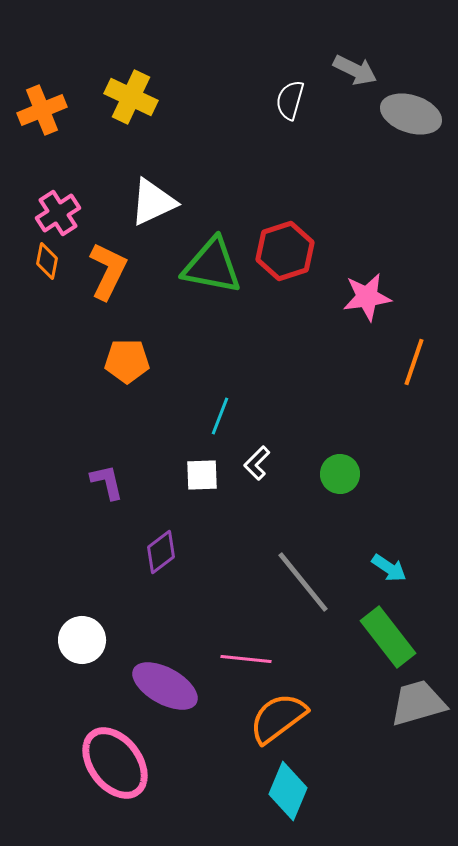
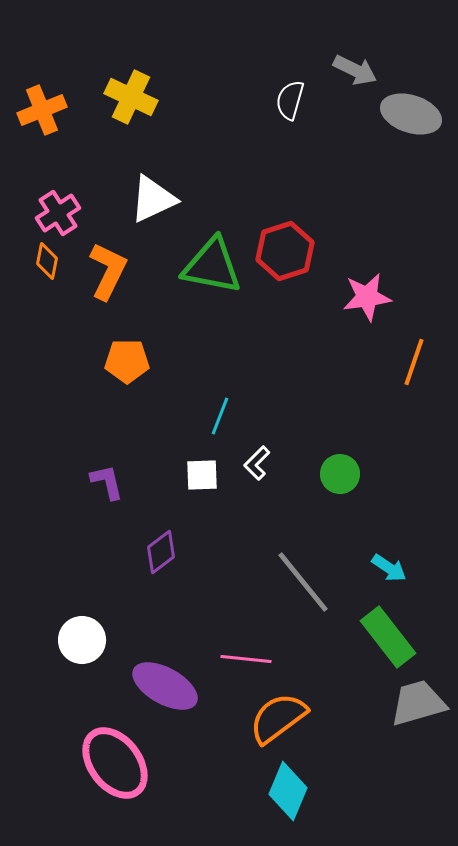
white triangle: moved 3 px up
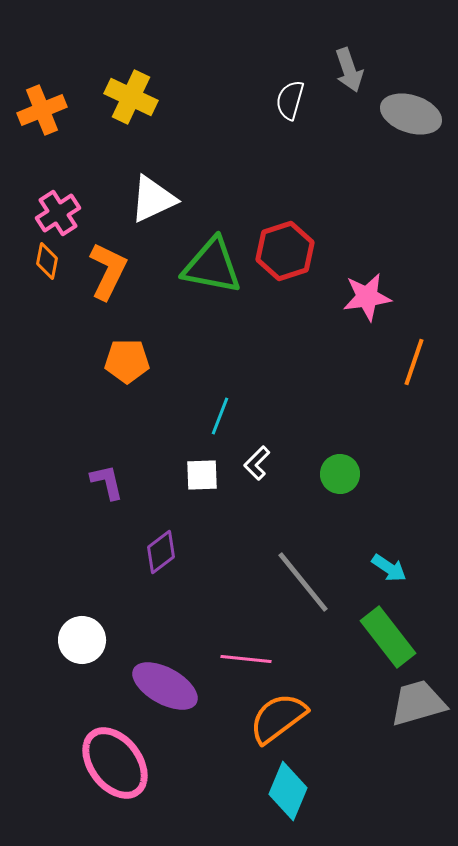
gray arrow: moved 6 px left; rotated 45 degrees clockwise
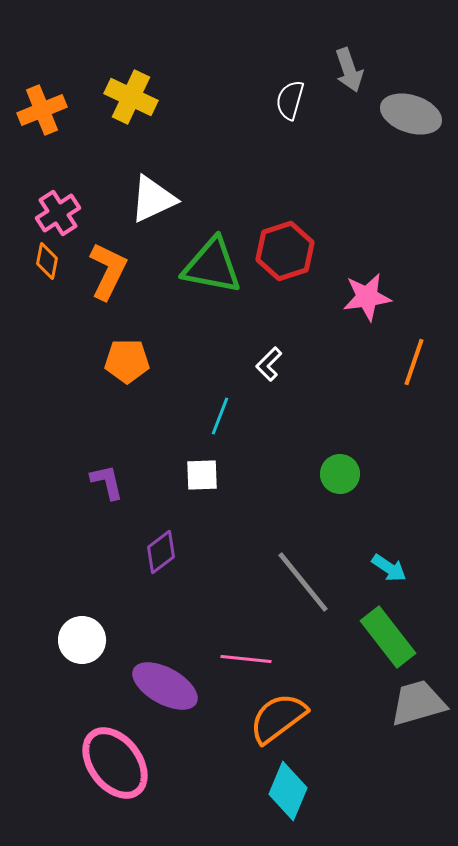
white L-shape: moved 12 px right, 99 px up
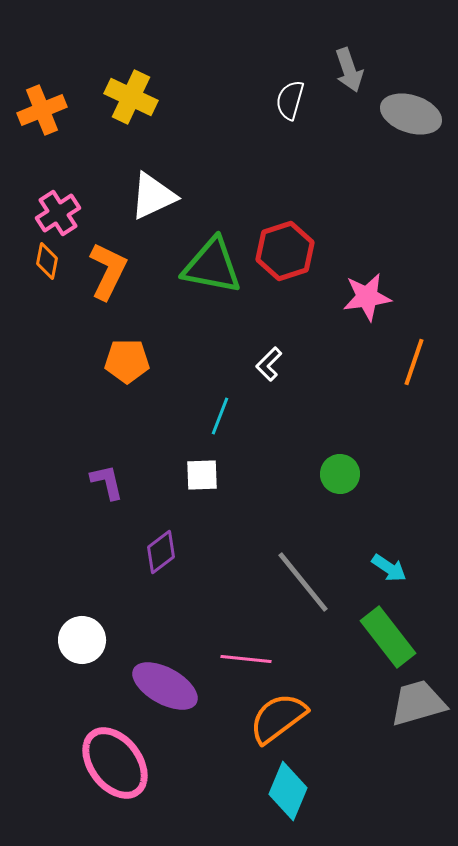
white triangle: moved 3 px up
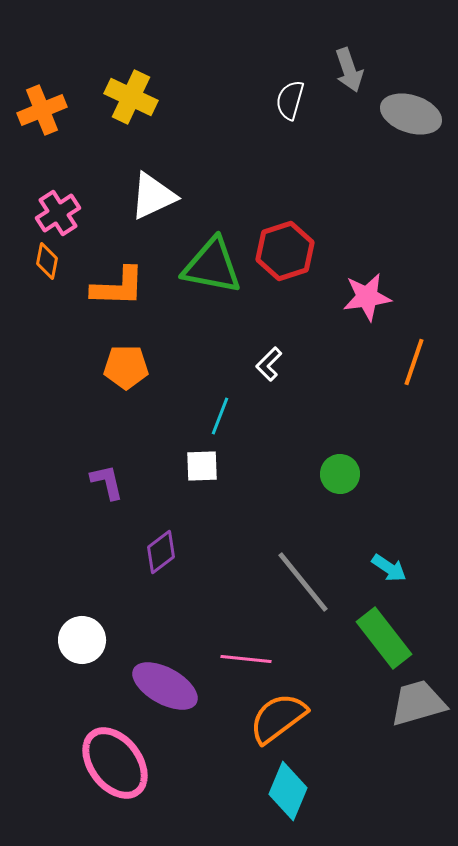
orange L-shape: moved 10 px right, 16 px down; rotated 66 degrees clockwise
orange pentagon: moved 1 px left, 6 px down
white square: moved 9 px up
green rectangle: moved 4 px left, 1 px down
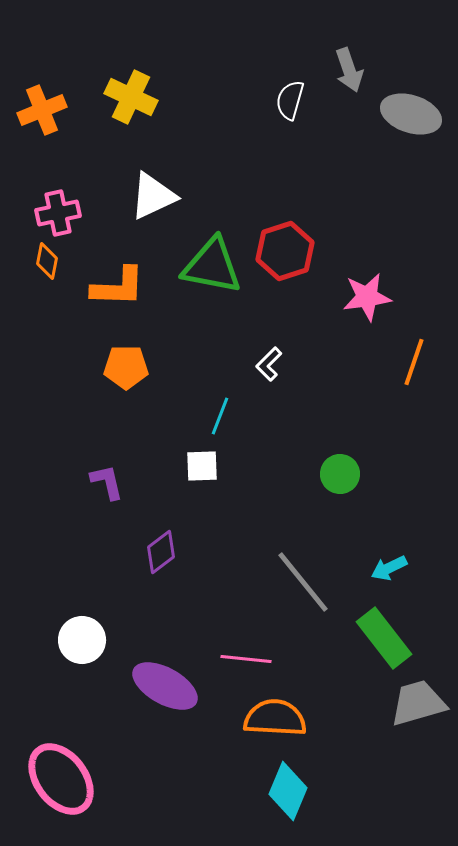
pink cross: rotated 21 degrees clockwise
cyan arrow: rotated 120 degrees clockwise
orange semicircle: moved 3 px left; rotated 40 degrees clockwise
pink ellipse: moved 54 px left, 16 px down
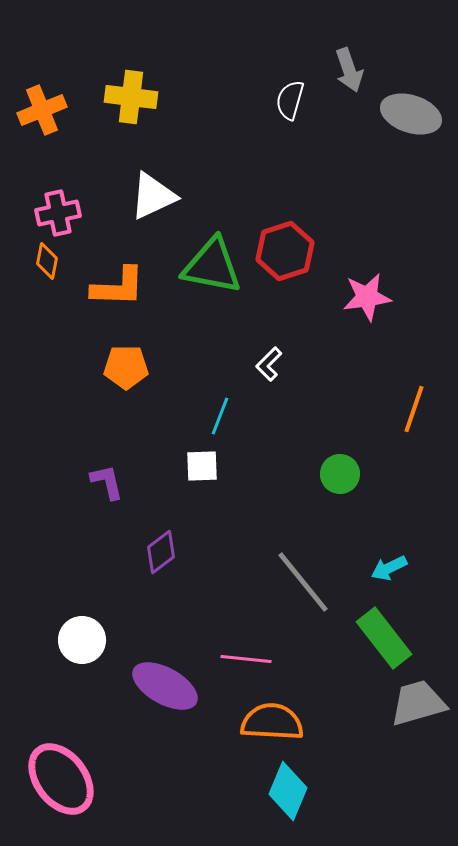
yellow cross: rotated 18 degrees counterclockwise
orange line: moved 47 px down
orange semicircle: moved 3 px left, 4 px down
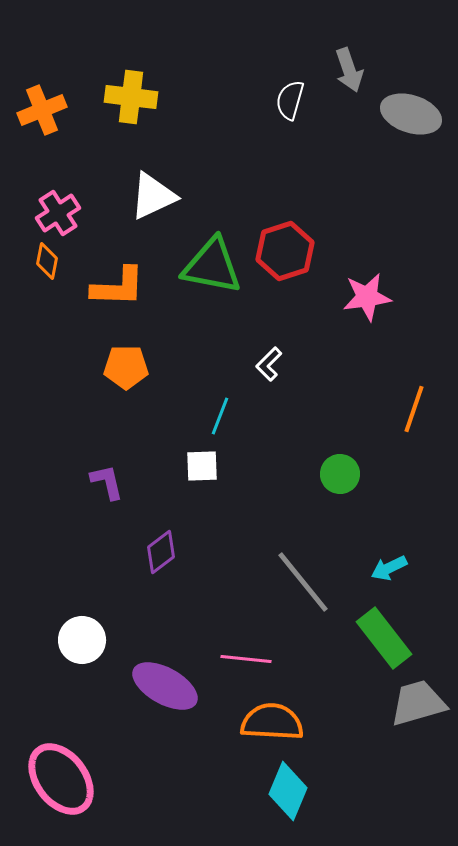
pink cross: rotated 21 degrees counterclockwise
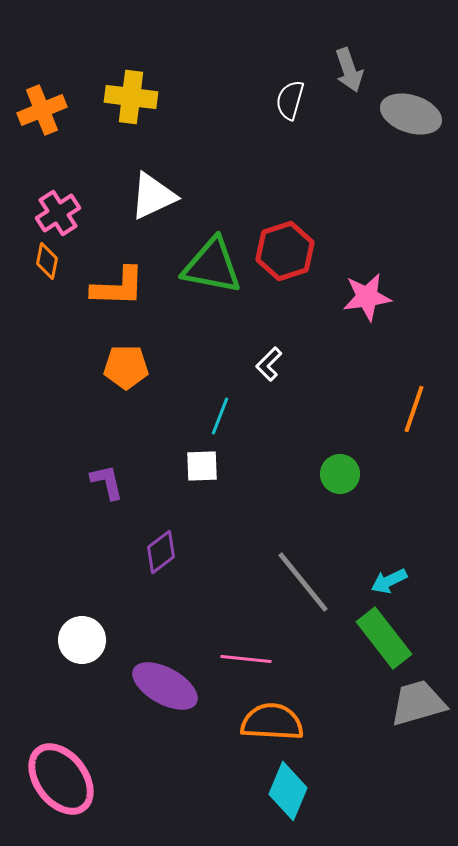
cyan arrow: moved 13 px down
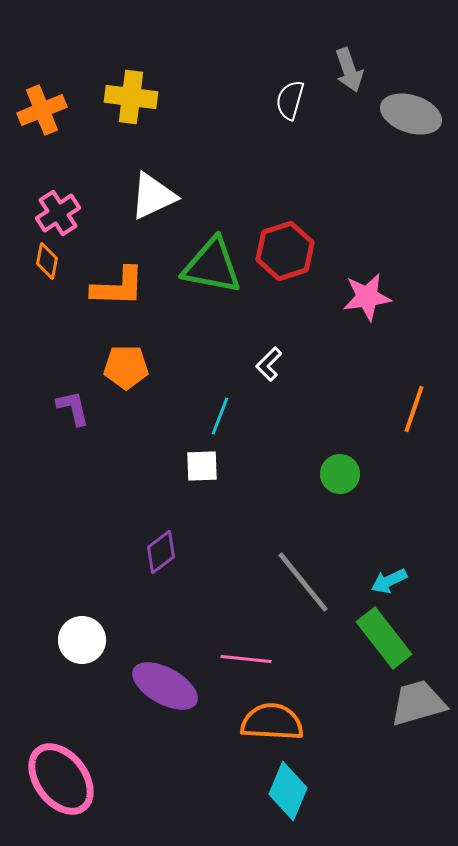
purple L-shape: moved 34 px left, 74 px up
